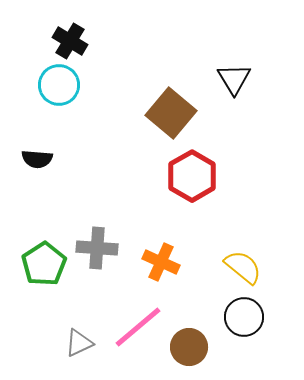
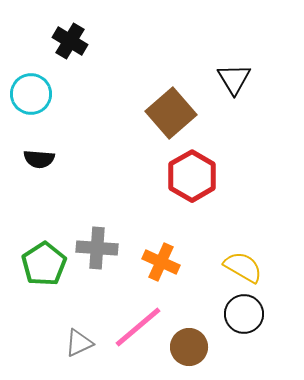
cyan circle: moved 28 px left, 9 px down
brown square: rotated 9 degrees clockwise
black semicircle: moved 2 px right
yellow semicircle: rotated 9 degrees counterclockwise
black circle: moved 3 px up
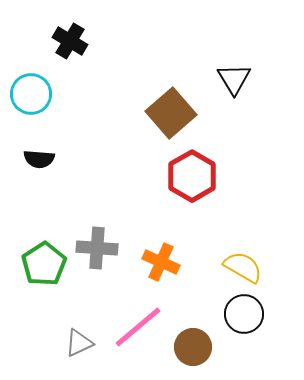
brown circle: moved 4 px right
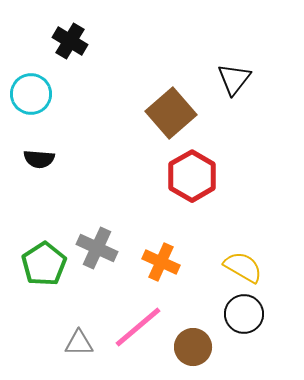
black triangle: rotated 9 degrees clockwise
gray cross: rotated 21 degrees clockwise
gray triangle: rotated 24 degrees clockwise
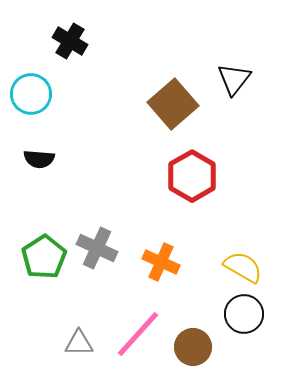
brown square: moved 2 px right, 9 px up
green pentagon: moved 7 px up
pink line: moved 7 px down; rotated 8 degrees counterclockwise
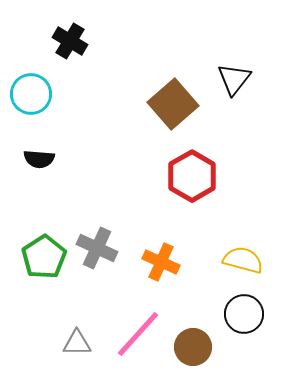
yellow semicircle: moved 7 px up; rotated 15 degrees counterclockwise
gray triangle: moved 2 px left
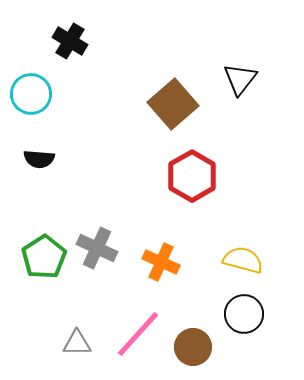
black triangle: moved 6 px right
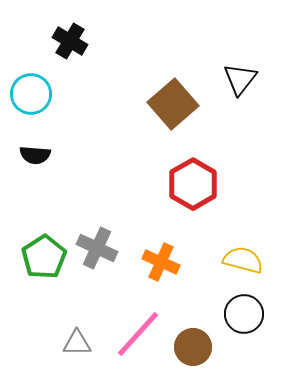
black semicircle: moved 4 px left, 4 px up
red hexagon: moved 1 px right, 8 px down
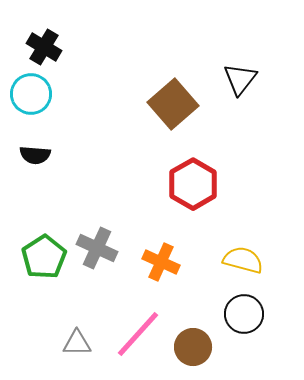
black cross: moved 26 px left, 6 px down
